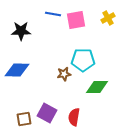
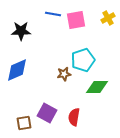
cyan pentagon: rotated 20 degrees counterclockwise
blue diamond: rotated 25 degrees counterclockwise
brown square: moved 4 px down
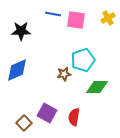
pink square: rotated 18 degrees clockwise
brown square: rotated 35 degrees counterclockwise
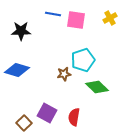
yellow cross: moved 2 px right
blue diamond: rotated 40 degrees clockwise
green diamond: rotated 45 degrees clockwise
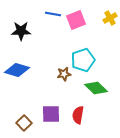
pink square: rotated 30 degrees counterclockwise
green diamond: moved 1 px left, 1 px down
purple square: moved 4 px right, 1 px down; rotated 30 degrees counterclockwise
red semicircle: moved 4 px right, 2 px up
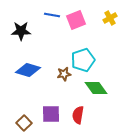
blue line: moved 1 px left, 1 px down
blue diamond: moved 11 px right
green diamond: rotated 10 degrees clockwise
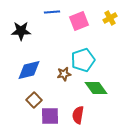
blue line: moved 3 px up; rotated 14 degrees counterclockwise
pink square: moved 3 px right, 1 px down
blue diamond: moved 1 px right; rotated 30 degrees counterclockwise
purple square: moved 1 px left, 2 px down
brown square: moved 10 px right, 23 px up
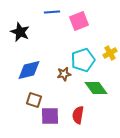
yellow cross: moved 35 px down
black star: moved 1 px left, 1 px down; rotated 24 degrees clockwise
brown square: rotated 28 degrees counterclockwise
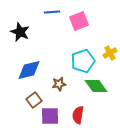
cyan pentagon: moved 1 px down
brown star: moved 5 px left, 10 px down
green diamond: moved 2 px up
brown square: rotated 35 degrees clockwise
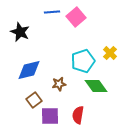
pink square: moved 3 px left, 4 px up; rotated 18 degrees counterclockwise
yellow cross: rotated 16 degrees counterclockwise
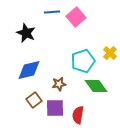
black star: moved 6 px right, 1 px down
purple square: moved 5 px right, 8 px up
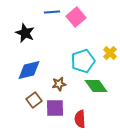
black star: moved 1 px left
red semicircle: moved 2 px right, 4 px down; rotated 12 degrees counterclockwise
